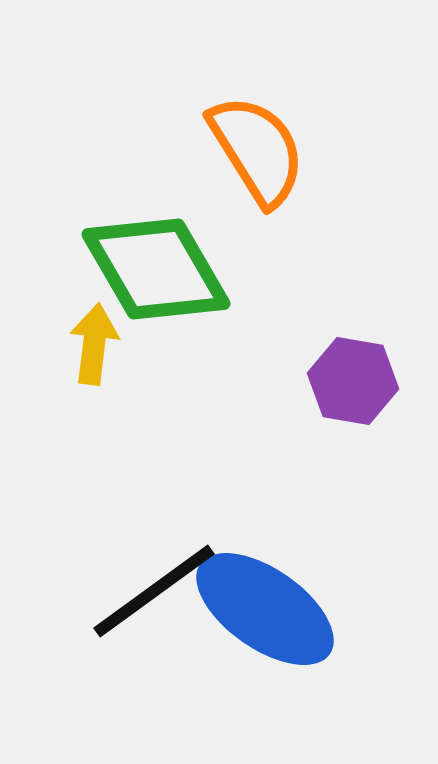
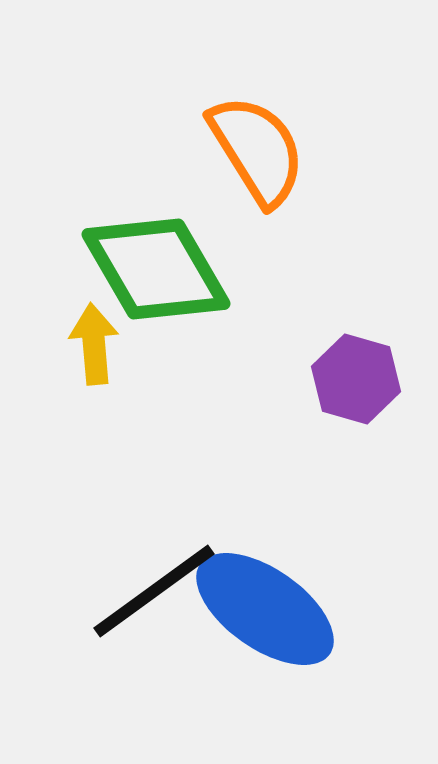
yellow arrow: rotated 12 degrees counterclockwise
purple hexagon: moved 3 px right, 2 px up; rotated 6 degrees clockwise
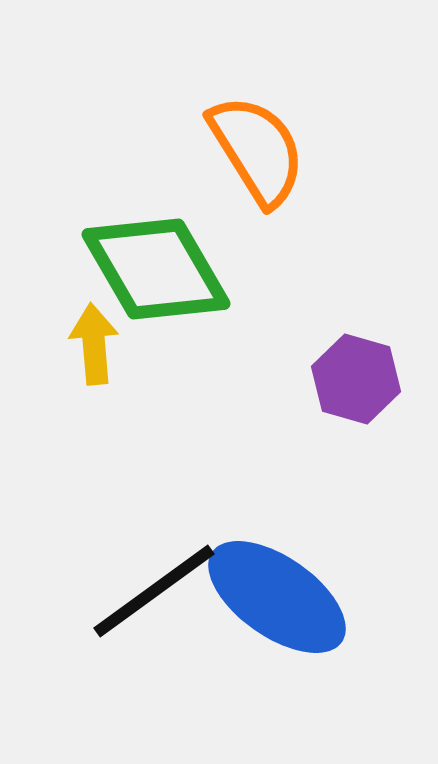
blue ellipse: moved 12 px right, 12 px up
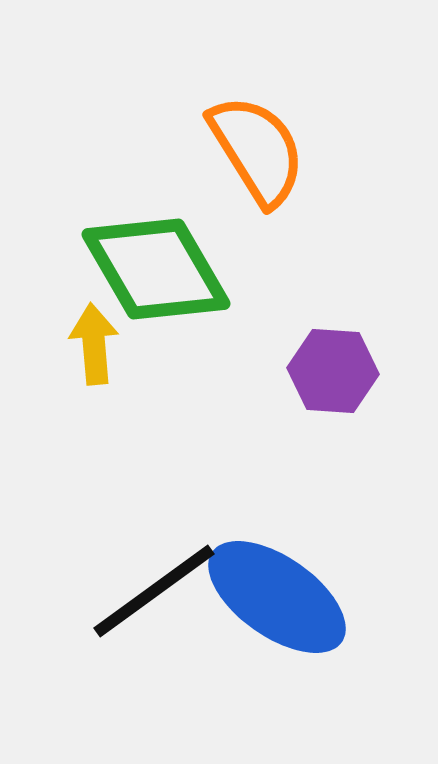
purple hexagon: moved 23 px left, 8 px up; rotated 12 degrees counterclockwise
